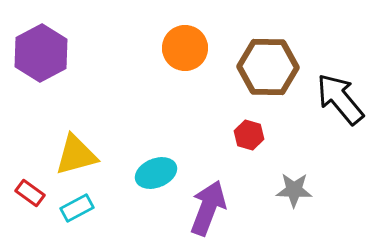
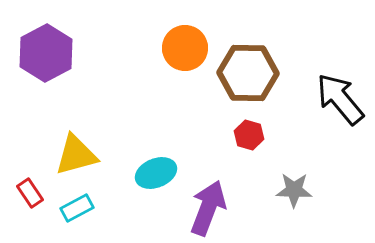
purple hexagon: moved 5 px right
brown hexagon: moved 20 px left, 6 px down
red rectangle: rotated 20 degrees clockwise
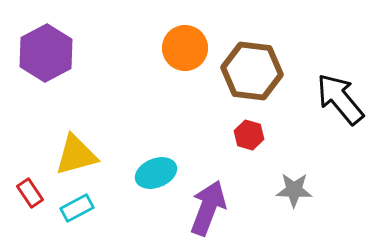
brown hexagon: moved 4 px right, 2 px up; rotated 6 degrees clockwise
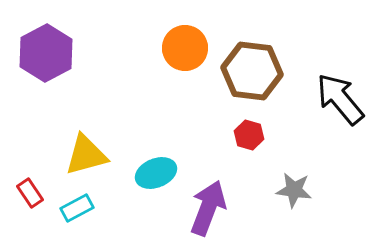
yellow triangle: moved 10 px right
gray star: rotated 6 degrees clockwise
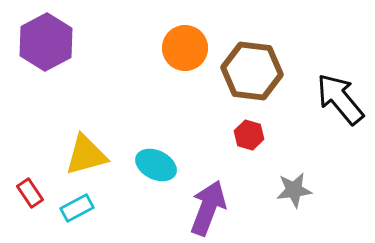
purple hexagon: moved 11 px up
cyan ellipse: moved 8 px up; rotated 48 degrees clockwise
gray star: rotated 15 degrees counterclockwise
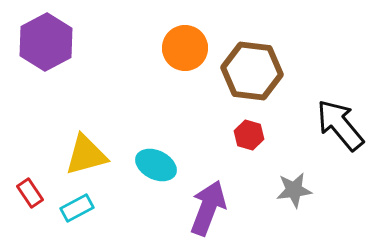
black arrow: moved 26 px down
